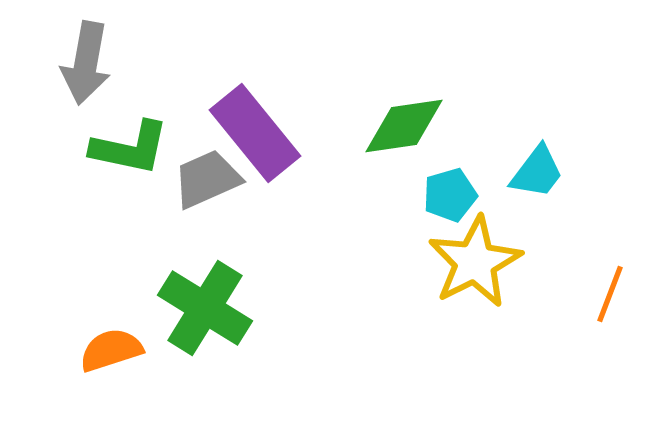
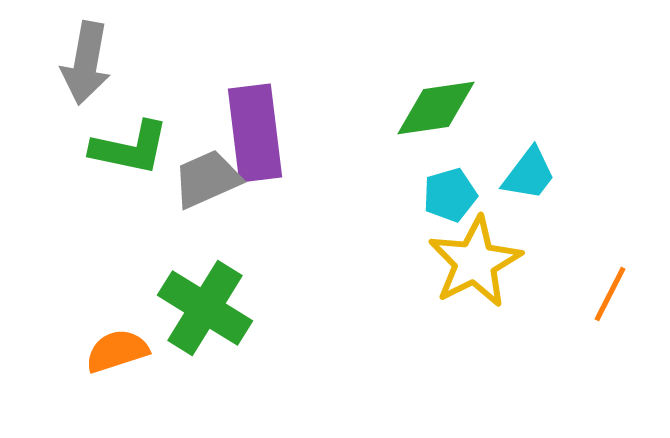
green diamond: moved 32 px right, 18 px up
purple rectangle: rotated 32 degrees clockwise
cyan trapezoid: moved 8 px left, 2 px down
orange line: rotated 6 degrees clockwise
orange semicircle: moved 6 px right, 1 px down
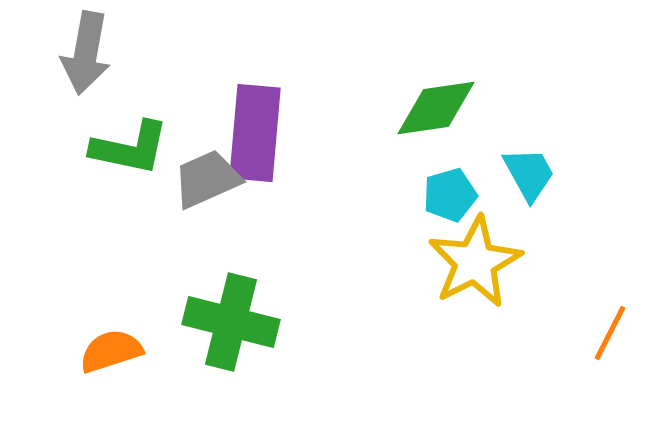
gray arrow: moved 10 px up
purple rectangle: rotated 12 degrees clockwise
cyan trapezoid: rotated 66 degrees counterclockwise
orange line: moved 39 px down
green cross: moved 26 px right, 14 px down; rotated 18 degrees counterclockwise
orange semicircle: moved 6 px left
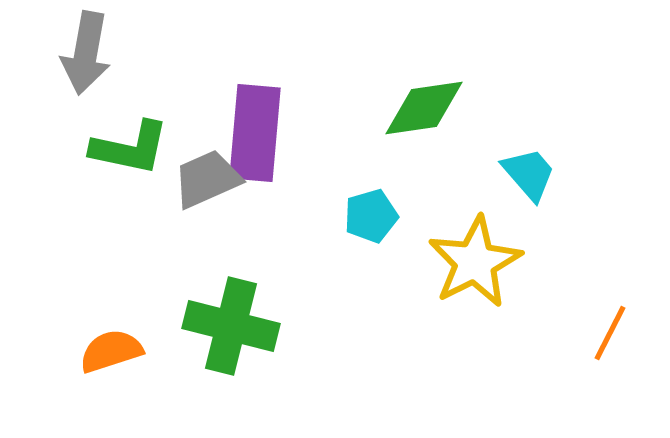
green diamond: moved 12 px left
cyan trapezoid: rotated 12 degrees counterclockwise
cyan pentagon: moved 79 px left, 21 px down
green cross: moved 4 px down
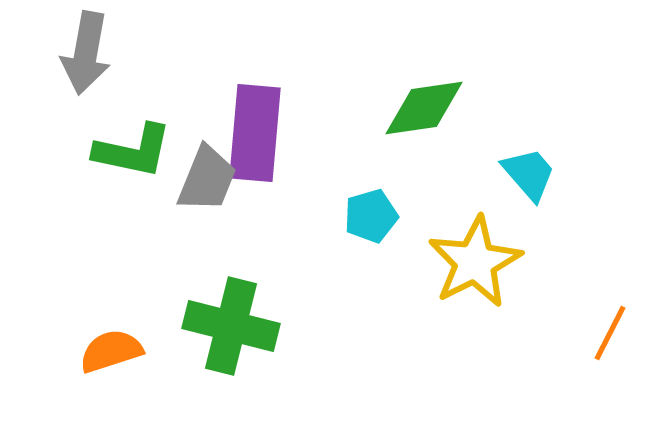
green L-shape: moved 3 px right, 3 px down
gray trapezoid: rotated 136 degrees clockwise
